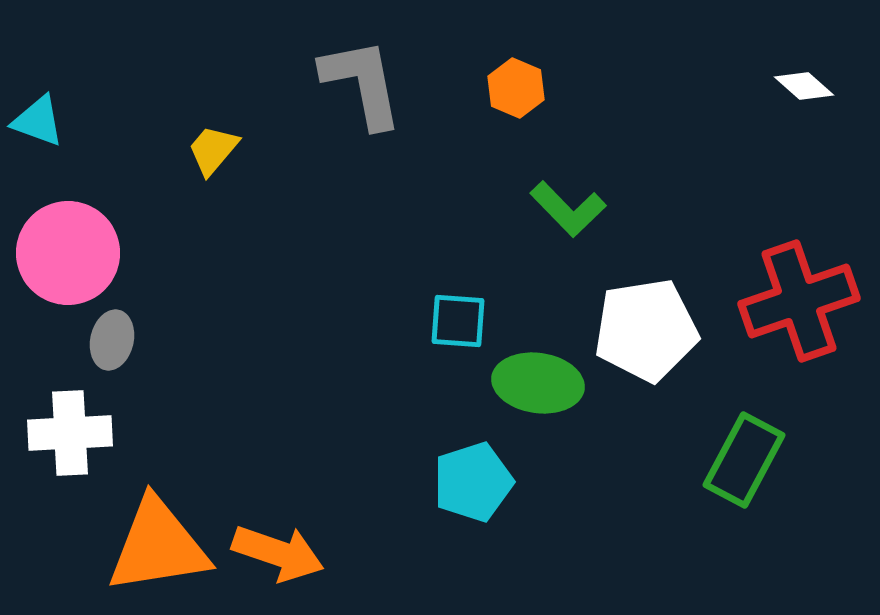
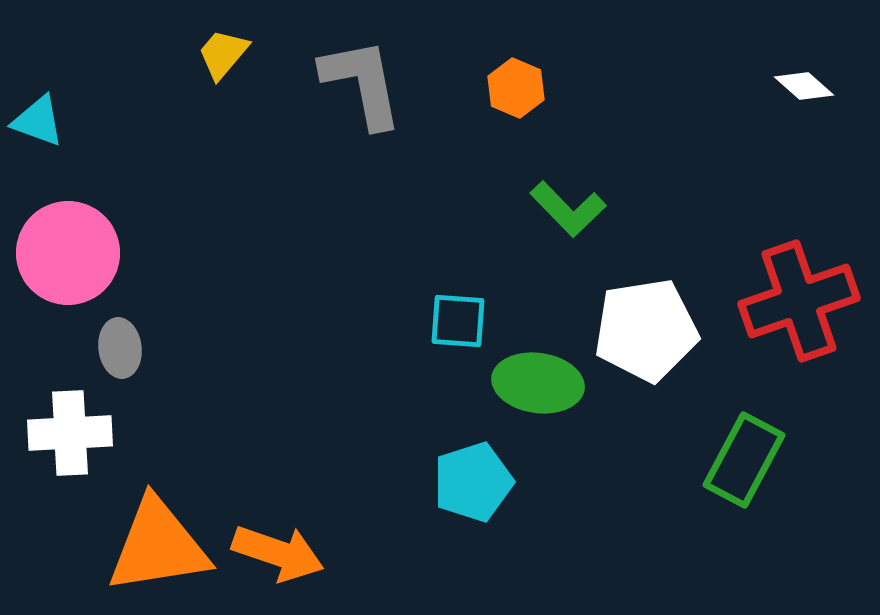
yellow trapezoid: moved 10 px right, 96 px up
gray ellipse: moved 8 px right, 8 px down; rotated 20 degrees counterclockwise
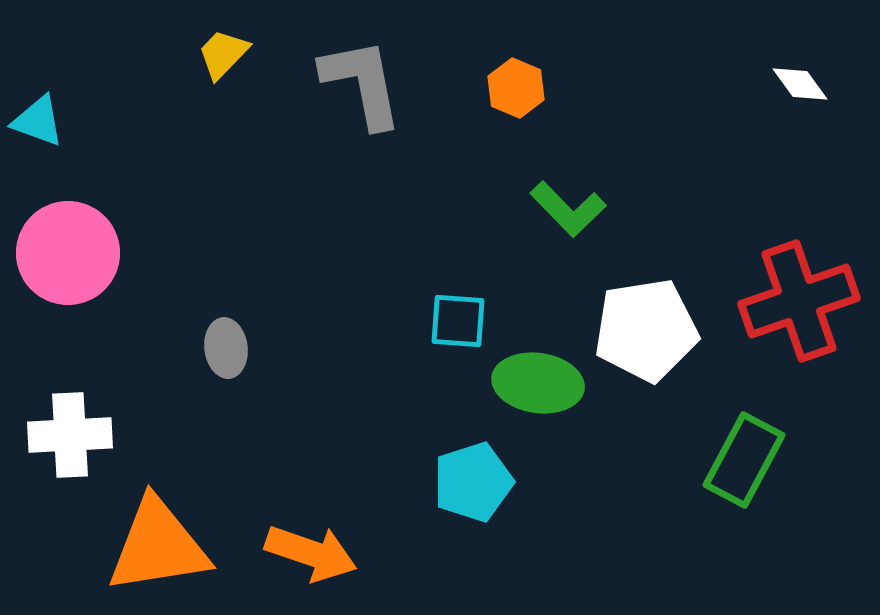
yellow trapezoid: rotated 4 degrees clockwise
white diamond: moved 4 px left, 2 px up; rotated 12 degrees clockwise
gray ellipse: moved 106 px right
white cross: moved 2 px down
orange arrow: moved 33 px right
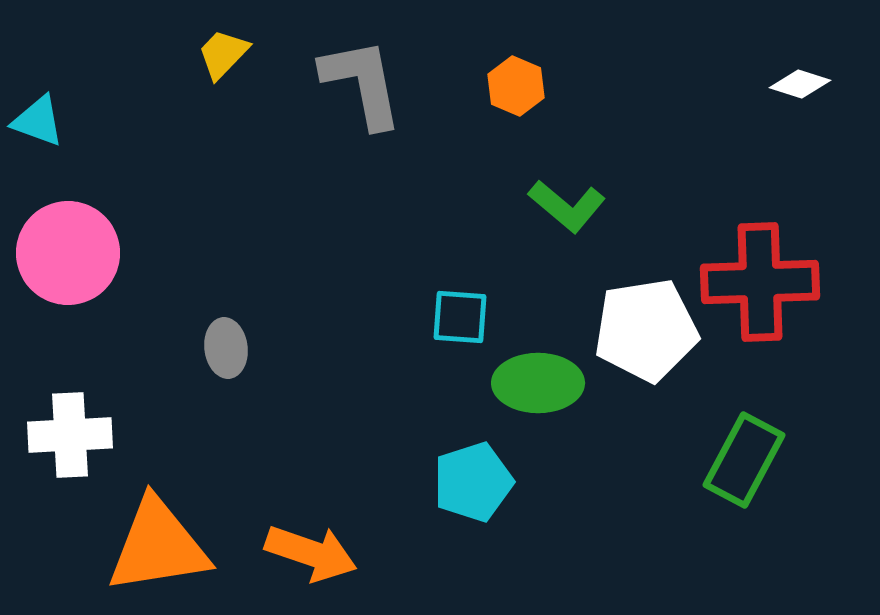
white diamond: rotated 36 degrees counterclockwise
orange hexagon: moved 2 px up
green L-shape: moved 1 px left, 3 px up; rotated 6 degrees counterclockwise
red cross: moved 39 px left, 19 px up; rotated 17 degrees clockwise
cyan square: moved 2 px right, 4 px up
green ellipse: rotated 8 degrees counterclockwise
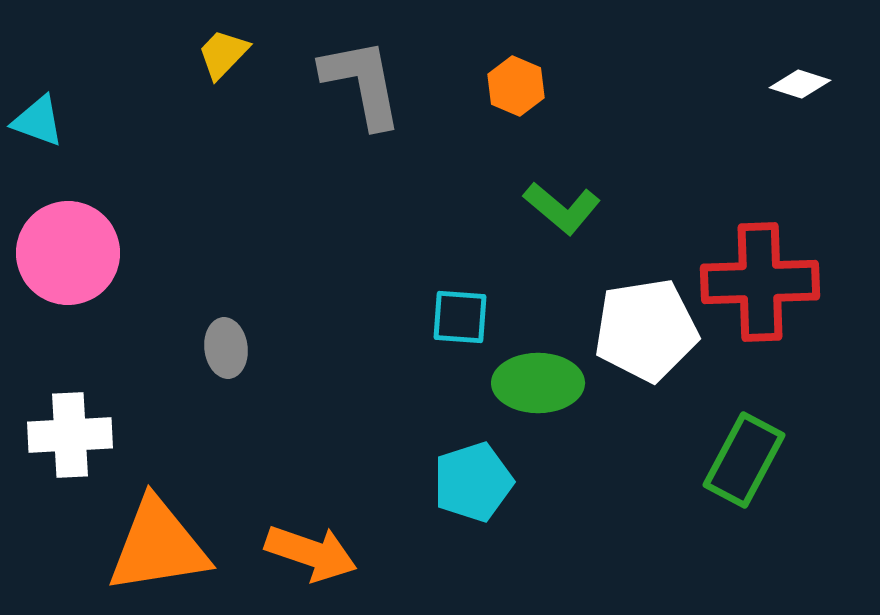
green L-shape: moved 5 px left, 2 px down
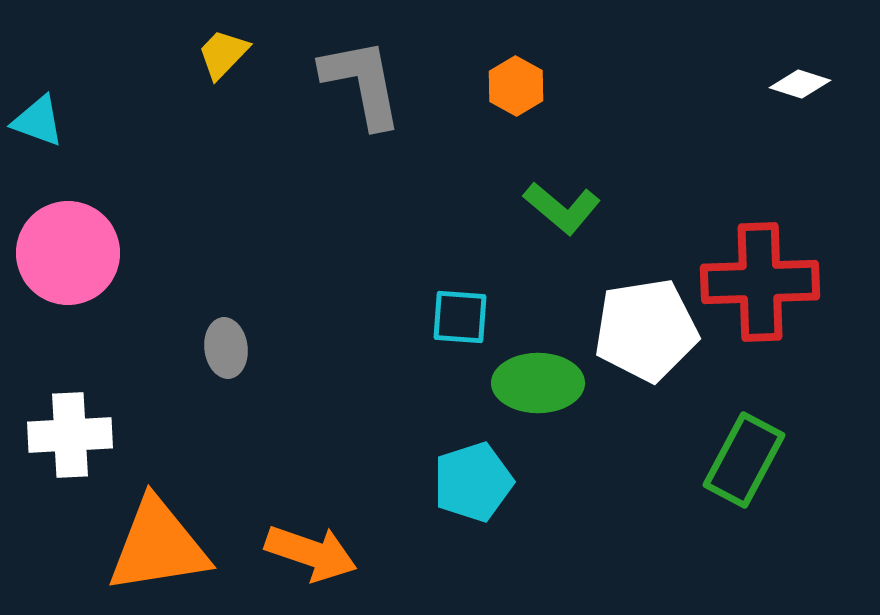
orange hexagon: rotated 6 degrees clockwise
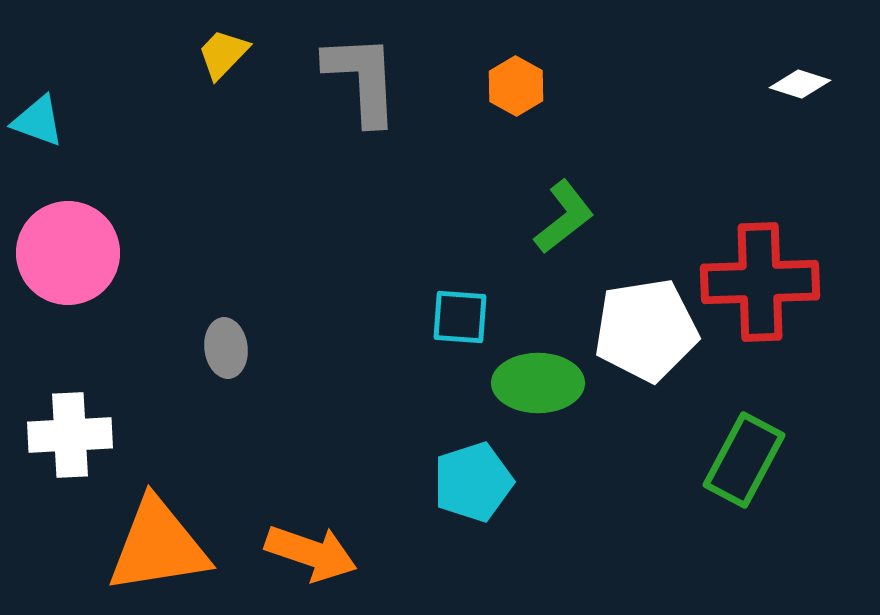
gray L-shape: moved 4 px up; rotated 8 degrees clockwise
green L-shape: moved 2 px right, 9 px down; rotated 78 degrees counterclockwise
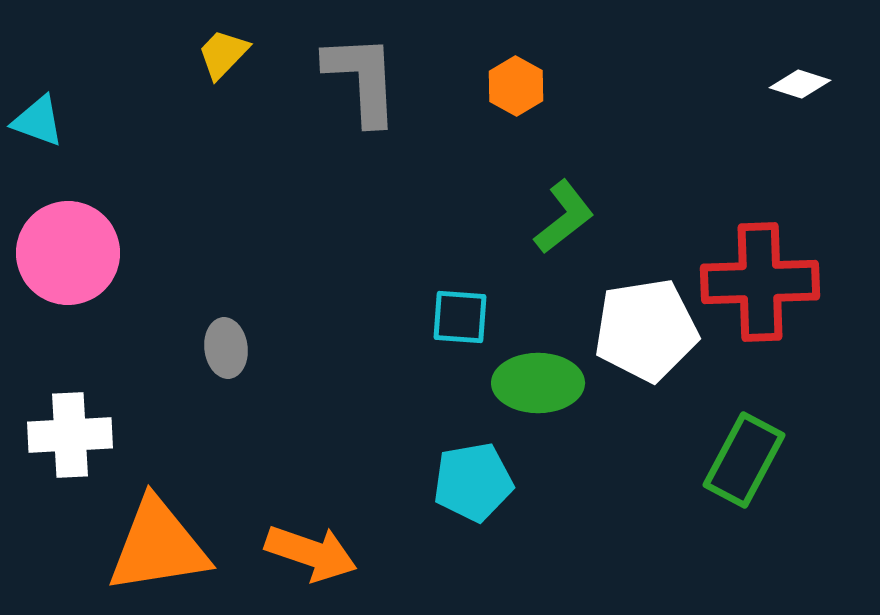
cyan pentagon: rotated 8 degrees clockwise
